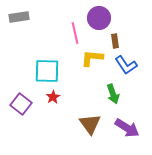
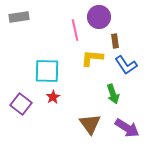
purple circle: moved 1 px up
pink line: moved 3 px up
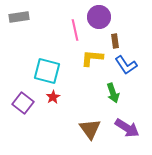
cyan square: rotated 12 degrees clockwise
green arrow: moved 1 px up
purple square: moved 2 px right, 1 px up
brown triangle: moved 5 px down
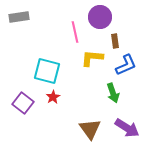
purple circle: moved 1 px right
pink line: moved 2 px down
blue L-shape: rotated 80 degrees counterclockwise
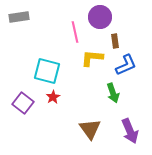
purple arrow: moved 3 px right, 3 px down; rotated 35 degrees clockwise
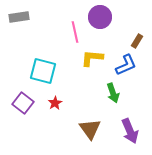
brown rectangle: moved 22 px right; rotated 40 degrees clockwise
cyan square: moved 4 px left
red star: moved 2 px right, 6 px down
